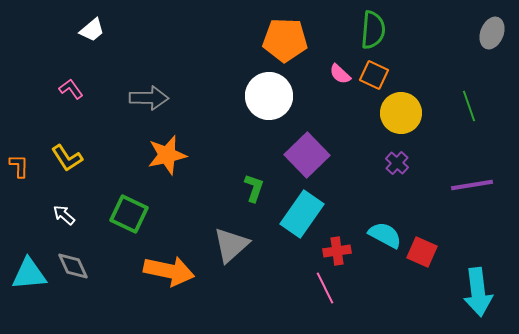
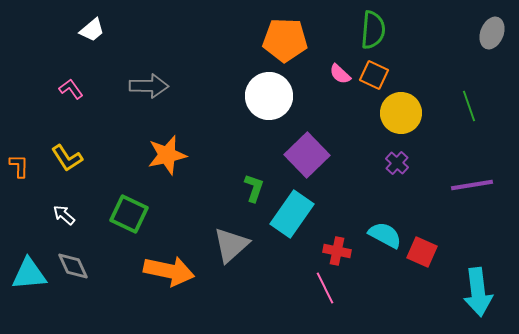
gray arrow: moved 12 px up
cyan rectangle: moved 10 px left
red cross: rotated 20 degrees clockwise
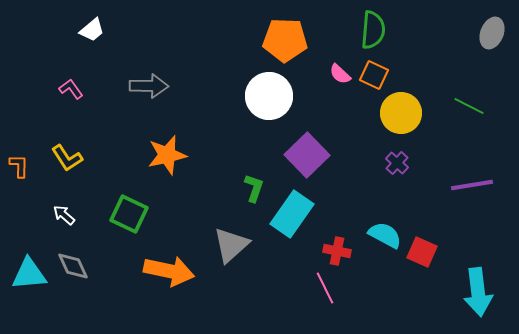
green line: rotated 44 degrees counterclockwise
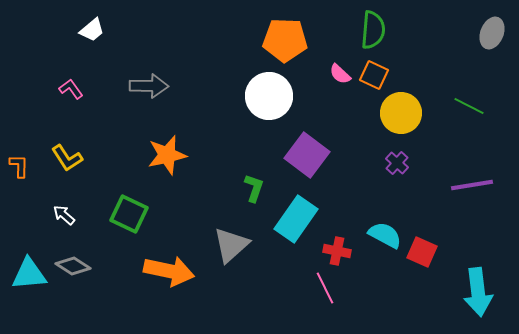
purple square: rotated 9 degrees counterclockwise
cyan rectangle: moved 4 px right, 5 px down
gray diamond: rotated 32 degrees counterclockwise
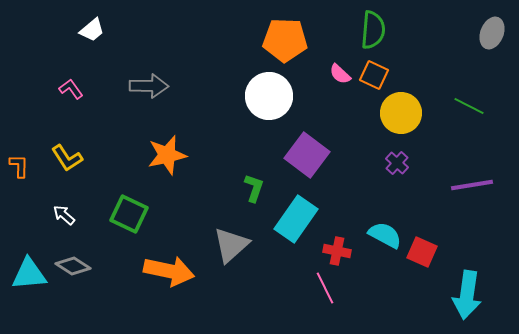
cyan arrow: moved 11 px left, 3 px down; rotated 15 degrees clockwise
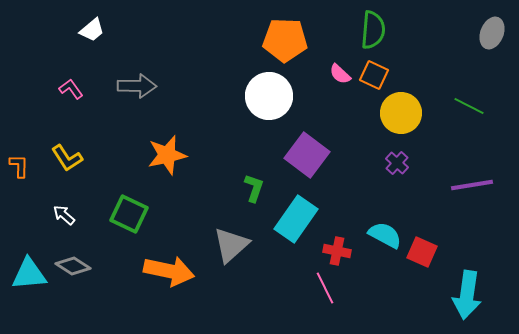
gray arrow: moved 12 px left
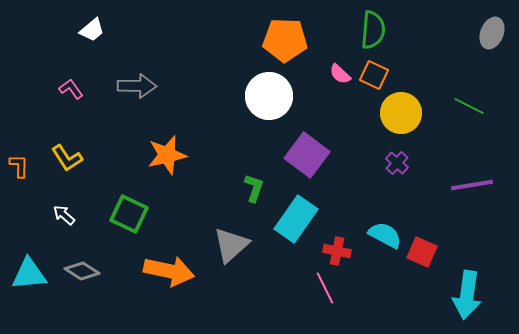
gray diamond: moved 9 px right, 5 px down
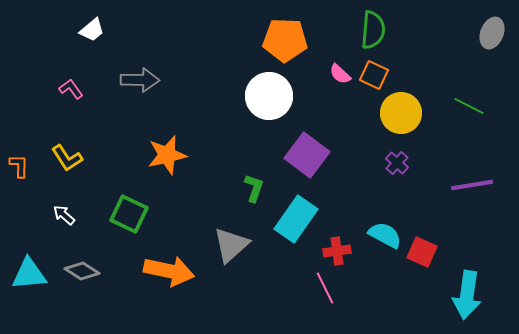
gray arrow: moved 3 px right, 6 px up
red cross: rotated 20 degrees counterclockwise
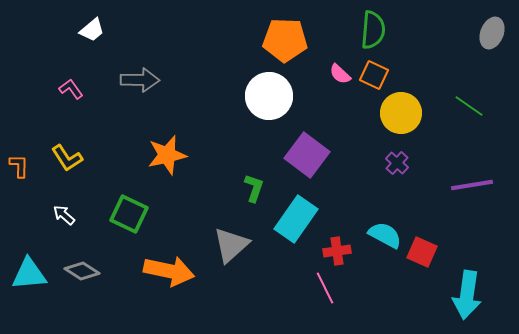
green line: rotated 8 degrees clockwise
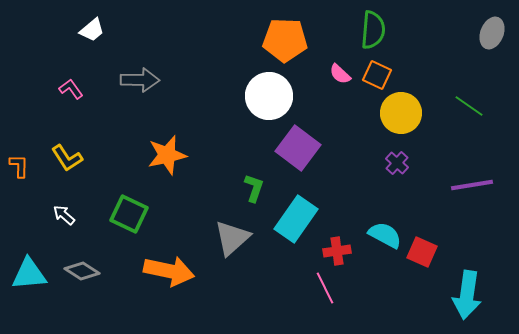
orange square: moved 3 px right
purple square: moved 9 px left, 7 px up
gray triangle: moved 1 px right, 7 px up
